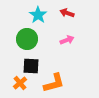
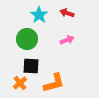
cyan star: moved 1 px right
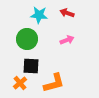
cyan star: rotated 30 degrees counterclockwise
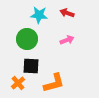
orange cross: moved 2 px left
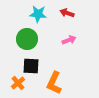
cyan star: moved 1 px left, 1 px up
pink arrow: moved 2 px right
orange L-shape: rotated 130 degrees clockwise
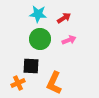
red arrow: moved 3 px left, 5 px down; rotated 128 degrees clockwise
green circle: moved 13 px right
orange cross: rotated 16 degrees clockwise
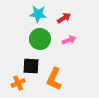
orange L-shape: moved 4 px up
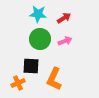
pink arrow: moved 4 px left, 1 px down
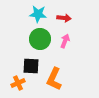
red arrow: rotated 40 degrees clockwise
pink arrow: rotated 48 degrees counterclockwise
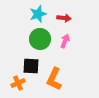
cyan star: rotated 24 degrees counterclockwise
